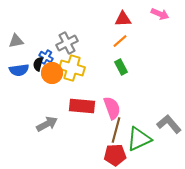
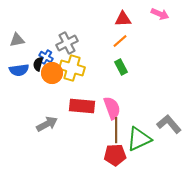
gray triangle: moved 1 px right, 1 px up
brown line: rotated 15 degrees counterclockwise
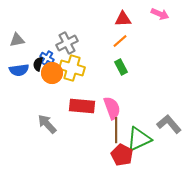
blue cross: moved 1 px right, 1 px down
gray arrow: rotated 105 degrees counterclockwise
red pentagon: moved 7 px right; rotated 30 degrees clockwise
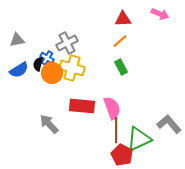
blue semicircle: rotated 24 degrees counterclockwise
gray arrow: moved 2 px right
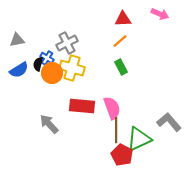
gray L-shape: moved 2 px up
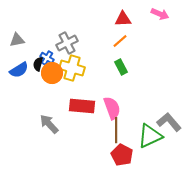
green triangle: moved 11 px right, 3 px up
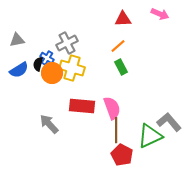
orange line: moved 2 px left, 5 px down
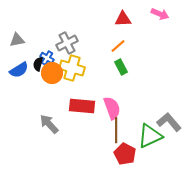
red pentagon: moved 3 px right, 1 px up
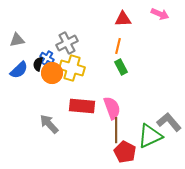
orange line: rotated 35 degrees counterclockwise
blue semicircle: rotated 12 degrees counterclockwise
red pentagon: moved 2 px up
